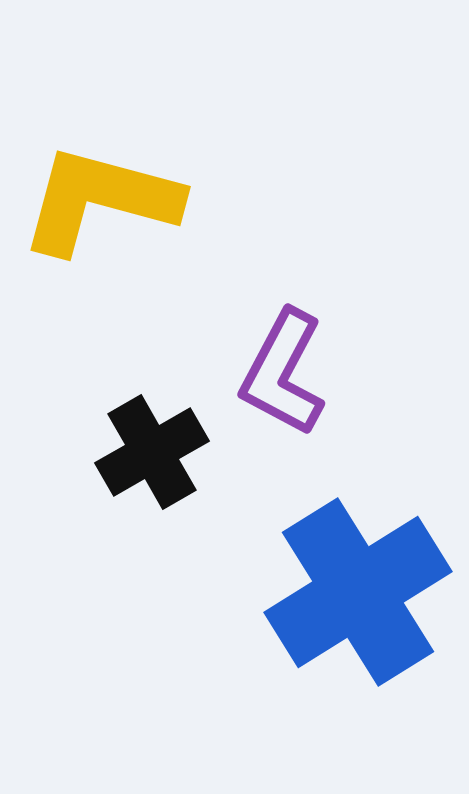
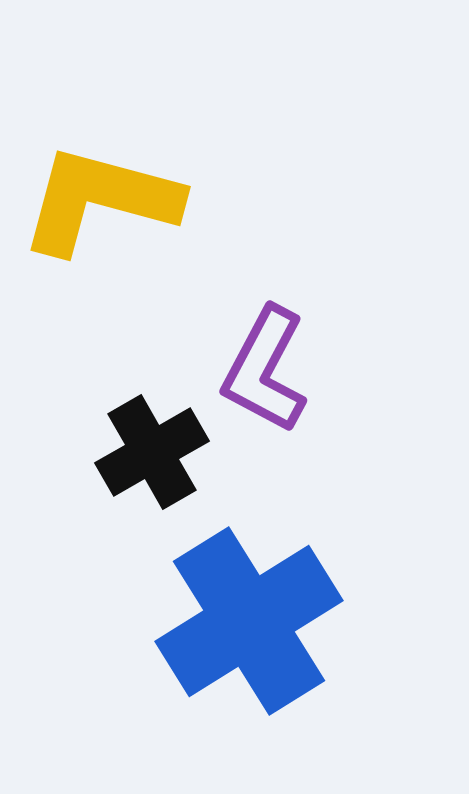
purple L-shape: moved 18 px left, 3 px up
blue cross: moved 109 px left, 29 px down
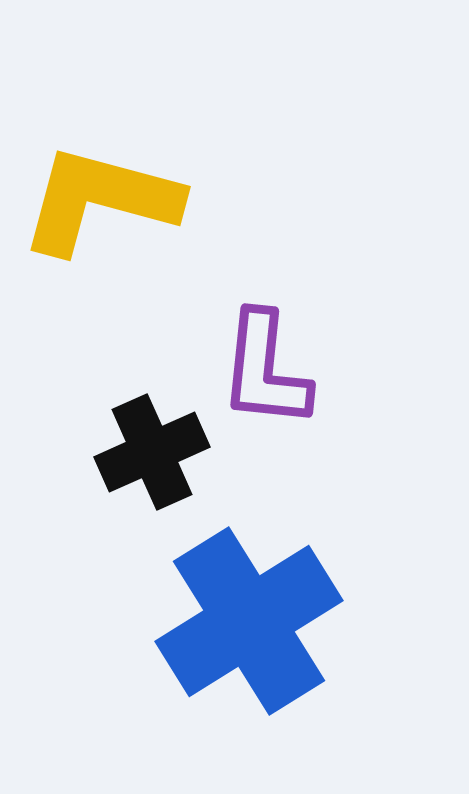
purple L-shape: rotated 22 degrees counterclockwise
black cross: rotated 6 degrees clockwise
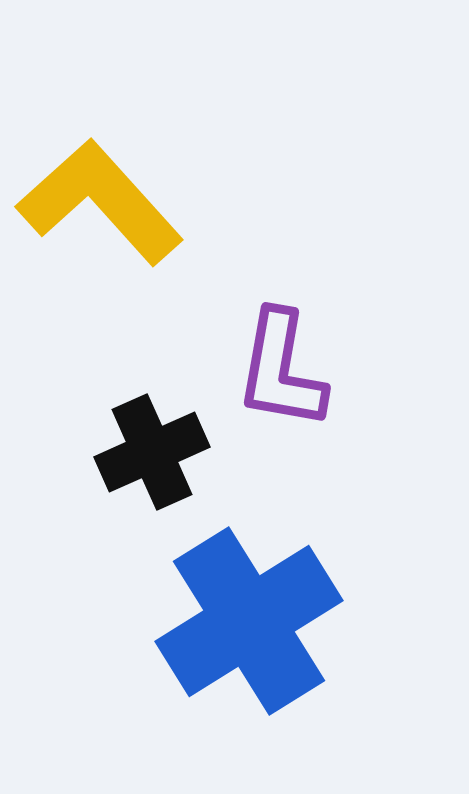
yellow L-shape: moved 2 px down; rotated 33 degrees clockwise
purple L-shape: moved 16 px right; rotated 4 degrees clockwise
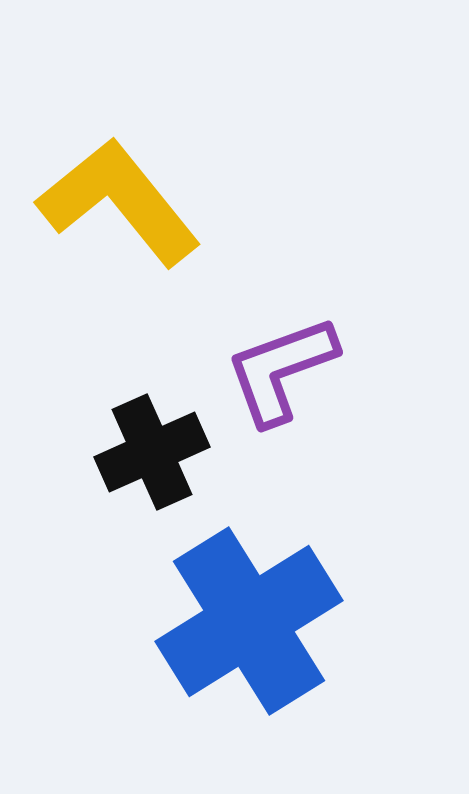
yellow L-shape: moved 19 px right; rotated 3 degrees clockwise
purple L-shape: rotated 60 degrees clockwise
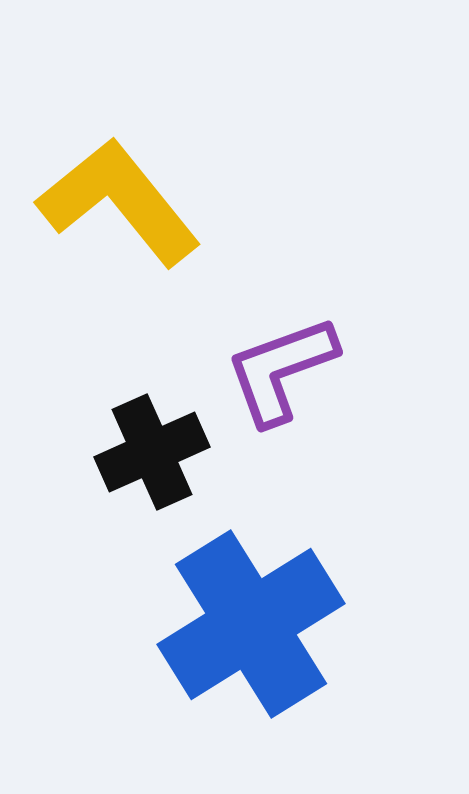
blue cross: moved 2 px right, 3 px down
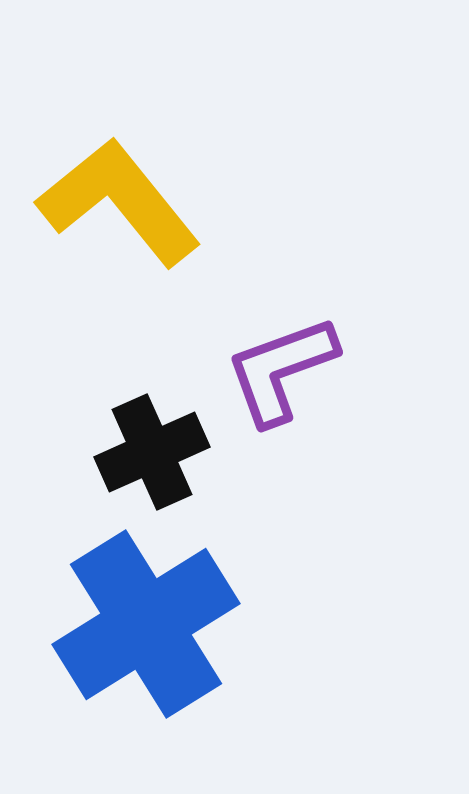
blue cross: moved 105 px left
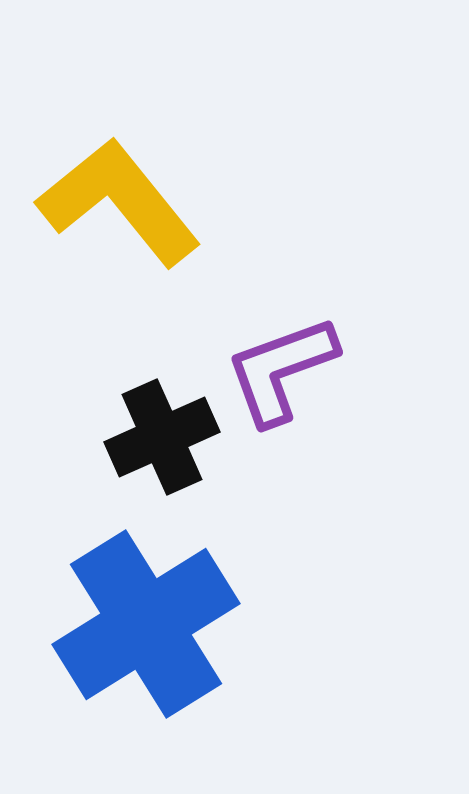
black cross: moved 10 px right, 15 px up
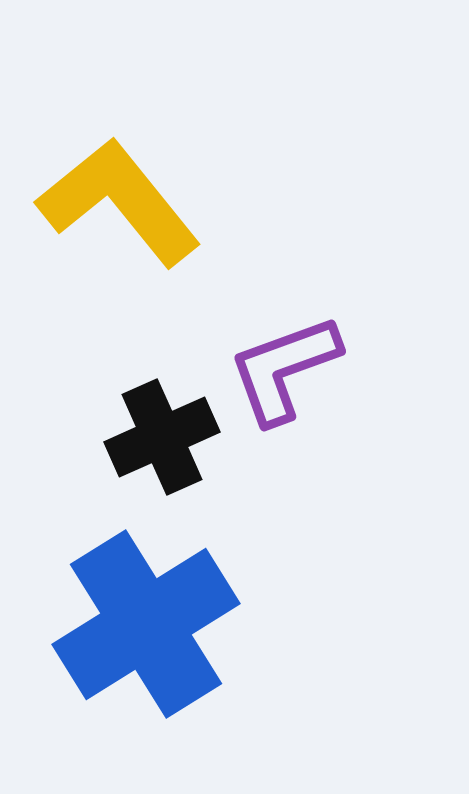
purple L-shape: moved 3 px right, 1 px up
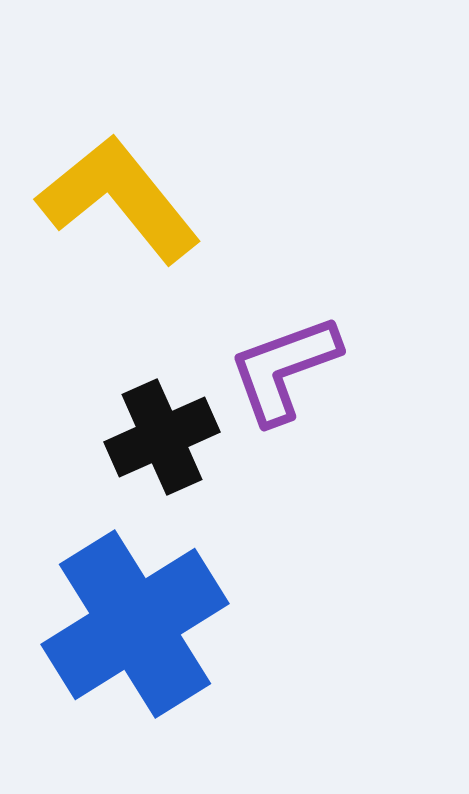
yellow L-shape: moved 3 px up
blue cross: moved 11 px left
